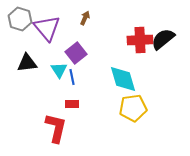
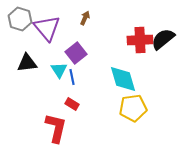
red rectangle: rotated 32 degrees clockwise
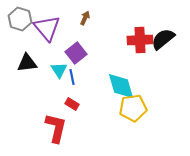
cyan diamond: moved 2 px left, 7 px down
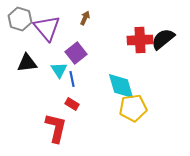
blue line: moved 2 px down
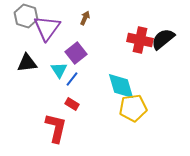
gray hexagon: moved 6 px right, 3 px up
purple triangle: rotated 16 degrees clockwise
red cross: rotated 15 degrees clockwise
blue line: rotated 49 degrees clockwise
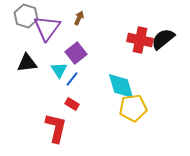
brown arrow: moved 6 px left
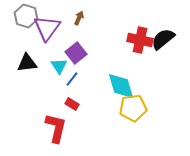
cyan triangle: moved 4 px up
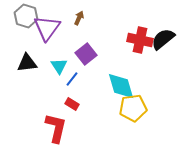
purple square: moved 10 px right, 1 px down
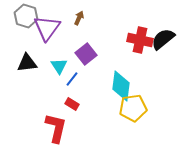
cyan diamond: rotated 24 degrees clockwise
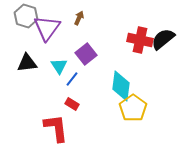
yellow pentagon: rotated 28 degrees counterclockwise
red L-shape: rotated 20 degrees counterclockwise
